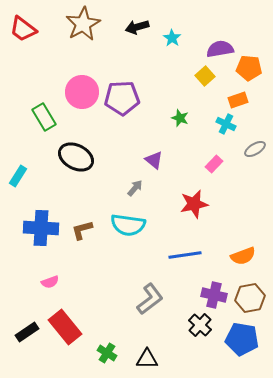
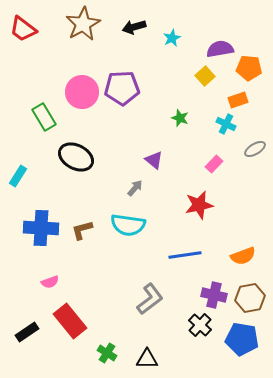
black arrow: moved 3 px left
cyan star: rotated 12 degrees clockwise
purple pentagon: moved 10 px up
red star: moved 5 px right, 1 px down
red rectangle: moved 5 px right, 6 px up
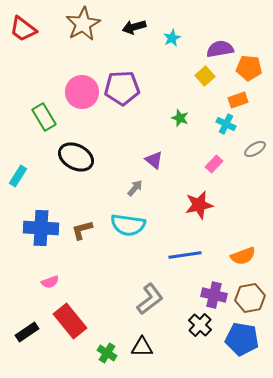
black triangle: moved 5 px left, 12 px up
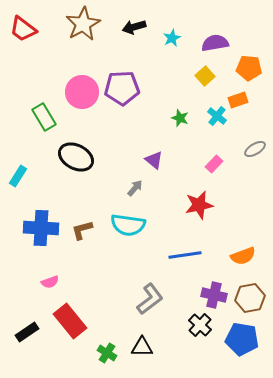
purple semicircle: moved 5 px left, 6 px up
cyan cross: moved 9 px left, 8 px up; rotated 12 degrees clockwise
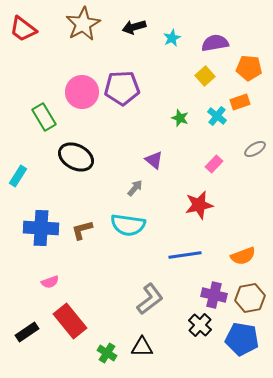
orange rectangle: moved 2 px right, 2 px down
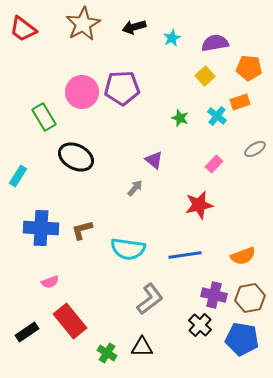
cyan semicircle: moved 24 px down
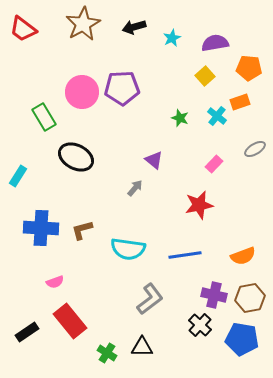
pink semicircle: moved 5 px right
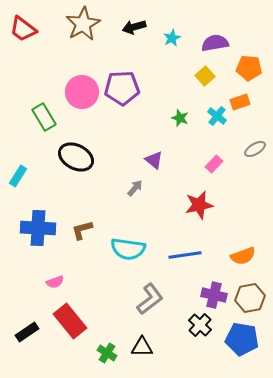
blue cross: moved 3 px left
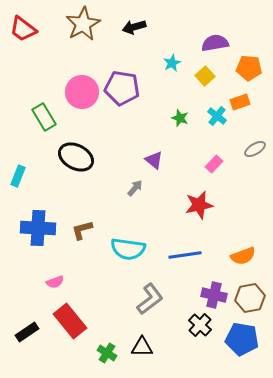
cyan star: moved 25 px down
purple pentagon: rotated 12 degrees clockwise
cyan rectangle: rotated 10 degrees counterclockwise
